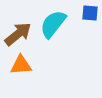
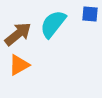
blue square: moved 1 px down
orange triangle: moved 2 px left; rotated 25 degrees counterclockwise
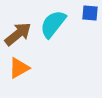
blue square: moved 1 px up
orange triangle: moved 3 px down
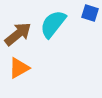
blue square: rotated 12 degrees clockwise
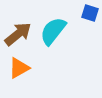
cyan semicircle: moved 7 px down
